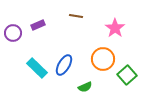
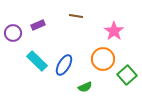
pink star: moved 1 px left, 3 px down
cyan rectangle: moved 7 px up
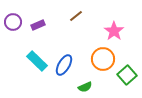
brown line: rotated 48 degrees counterclockwise
purple circle: moved 11 px up
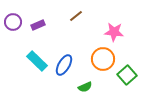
pink star: moved 1 px down; rotated 30 degrees counterclockwise
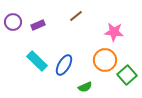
orange circle: moved 2 px right, 1 px down
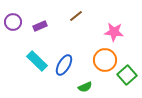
purple rectangle: moved 2 px right, 1 px down
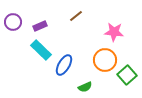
cyan rectangle: moved 4 px right, 11 px up
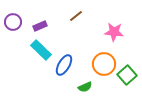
orange circle: moved 1 px left, 4 px down
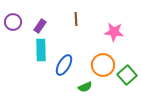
brown line: moved 3 px down; rotated 56 degrees counterclockwise
purple rectangle: rotated 32 degrees counterclockwise
cyan rectangle: rotated 45 degrees clockwise
orange circle: moved 1 px left, 1 px down
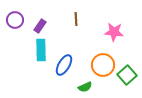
purple circle: moved 2 px right, 2 px up
